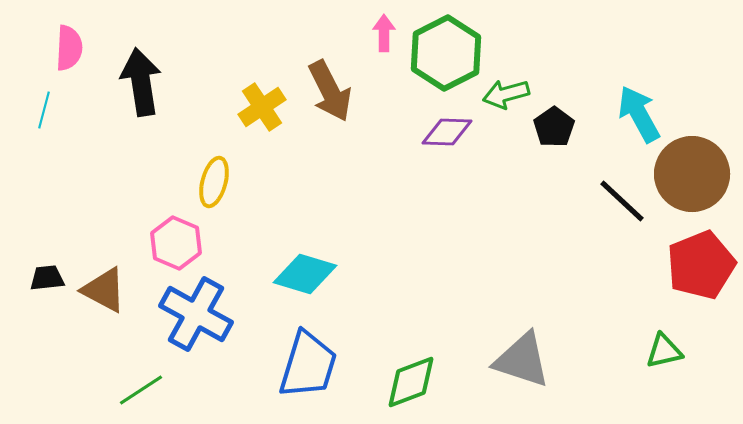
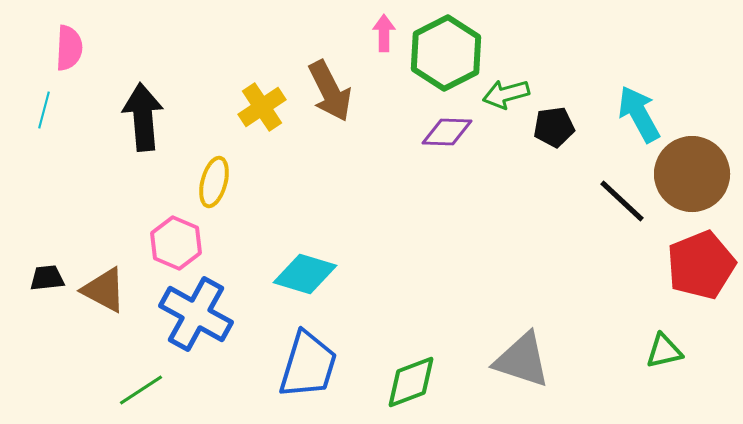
black arrow: moved 2 px right, 35 px down; rotated 4 degrees clockwise
black pentagon: rotated 27 degrees clockwise
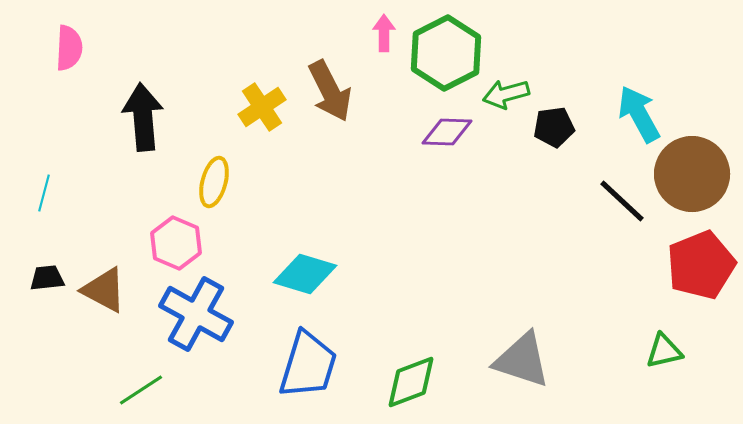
cyan line: moved 83 px down
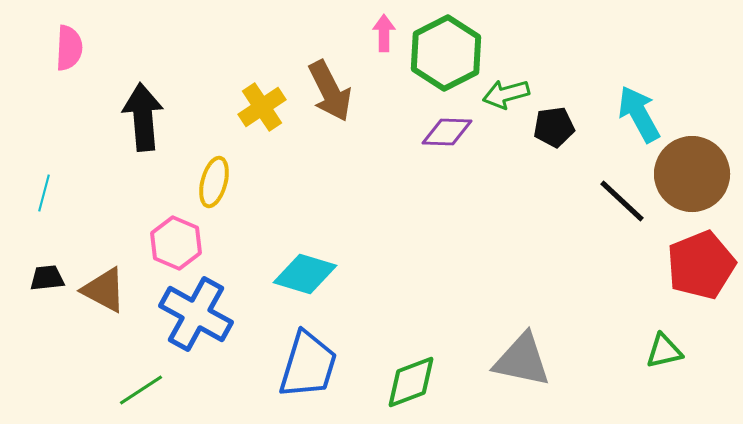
gray triangle: rotated 6 degrees counterclockwise
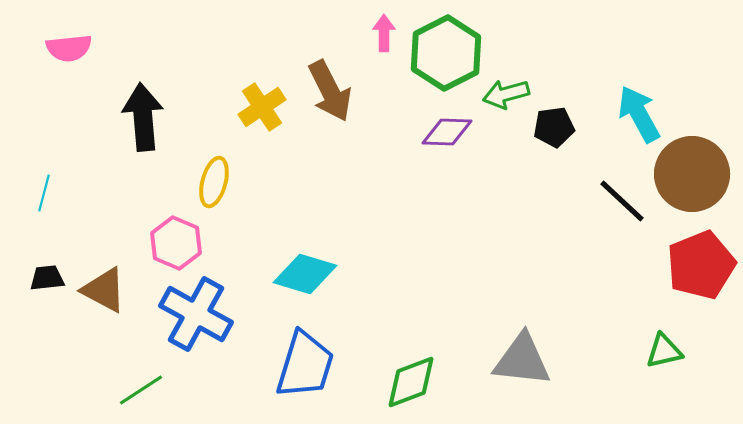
pink semicircle: rotated 81 degrees clockwise
gray triangle: rotated 6 degrees counterclockwise
blue trapezoid: moved 3 px left
